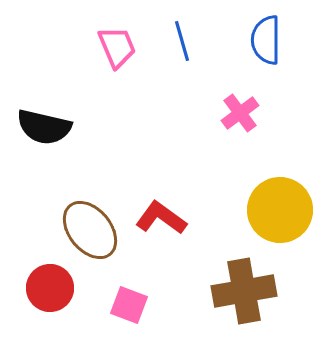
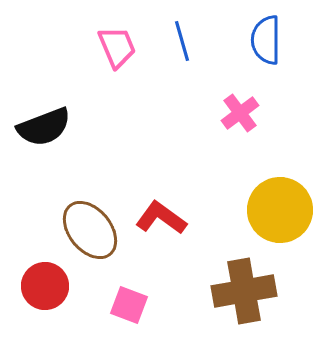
black semicircle: rotated 34 degrees counterclockwise
red circle: moved 5 px left, 2 px up
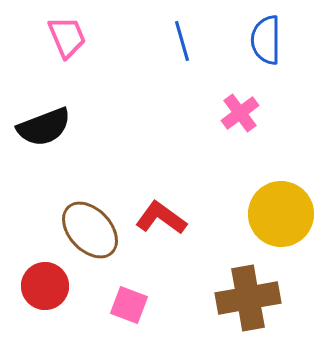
pink trapezoid: moved 50 px left, 10 px up
yellow circle: moved 1 px right, 4 px down
brown ellipse: rotated 4 degrees counterclockwise
brown cross: moved 4 px right, 7 px down
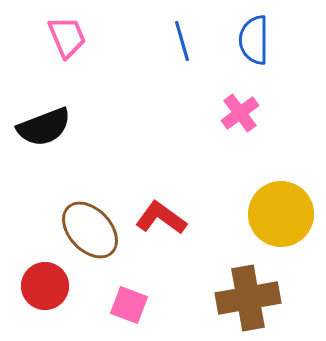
blue semicircle: moved 12 px left
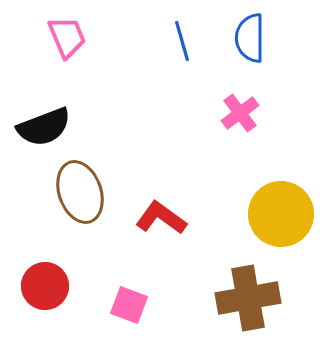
blue semicircle: moved 4 px left, 2 px up
brown ellipse: moved 10 px left, 38 px up; rotated 24 degrees clockwise
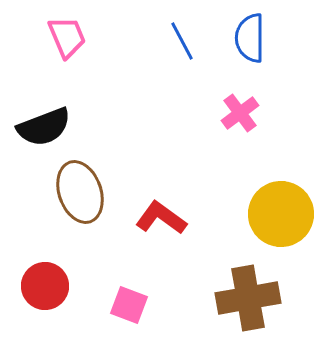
blue line: rotated 12 degrees counterclockwise
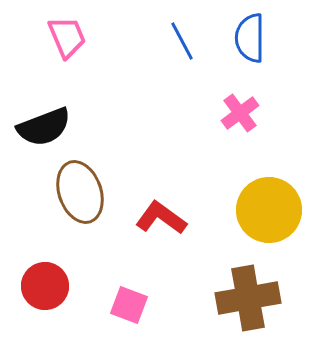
yellow circle: moved 12 px left, 4 px up
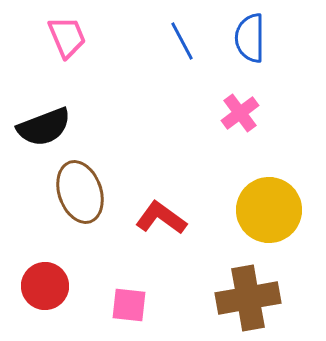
pink square: rotated 15 degrees counterclockwise
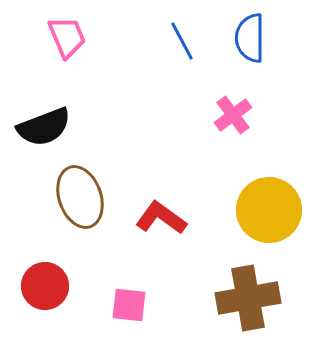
pink cross: moved 7 px left, 2 px down
brown ellipse: moved 5 px down
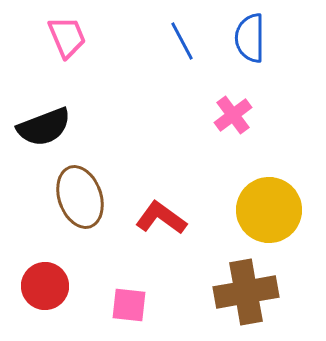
brown cross: moved 2 px left, 6 px up
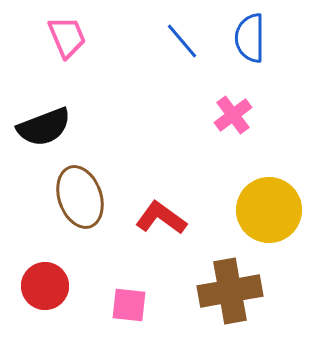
blue line: rotated 12 degrees counterclockwise
brown cross: moved 16 px left, 1 px up
